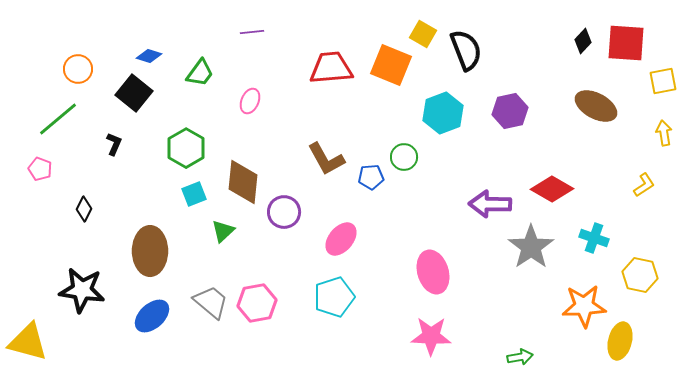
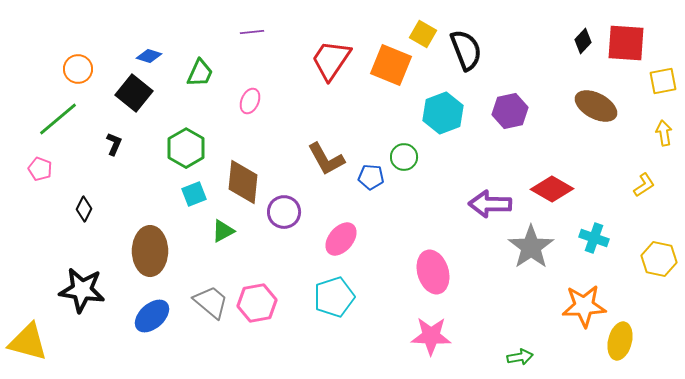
red trapezoid at (331, 68): moved 8 px up; rotated 51 degrees counterclockwise
green trapezoid at (200, 73): rotated 12 degrees counterclockwise
blue pentagon at (371, 177): rotated 10 degrees clockwise
green triangle at (223, 231): rotated 15 degrees clockwise
yellow hexagon at (640, 275): moved 19 px right, 16 px up
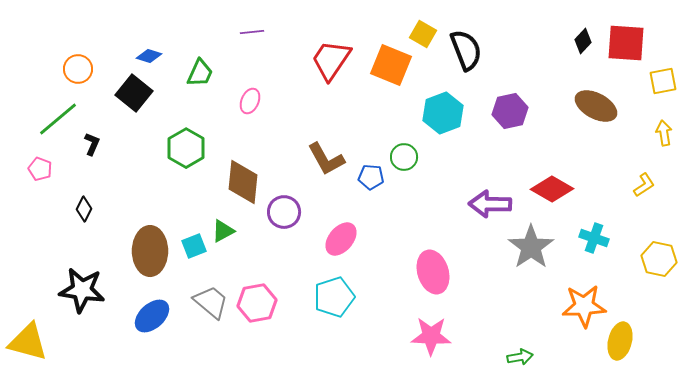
black L-shape at (114, 144): moved 22 px left
cyan square at (194, 194): moved 52 px down
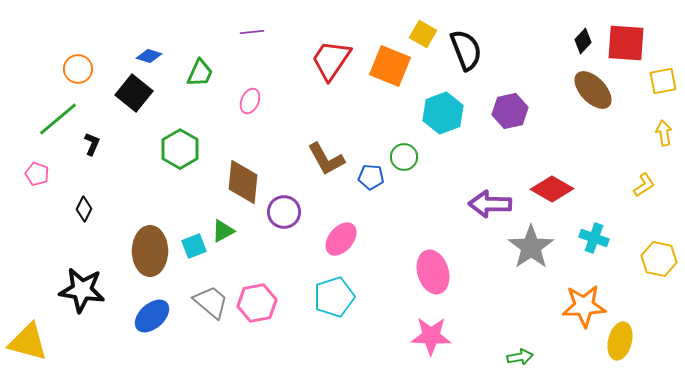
orange square at (391, 65): moved 1 px left, 1 px down
brown ellipse at (596, 106): moved 3 px left, 16 px up; rotated 18 degrees clockwise
green hexagon at (186, 148): moved 6 px left, 1 px down
pink pentagon at (40, 169): moved 3 px left, 5 px down
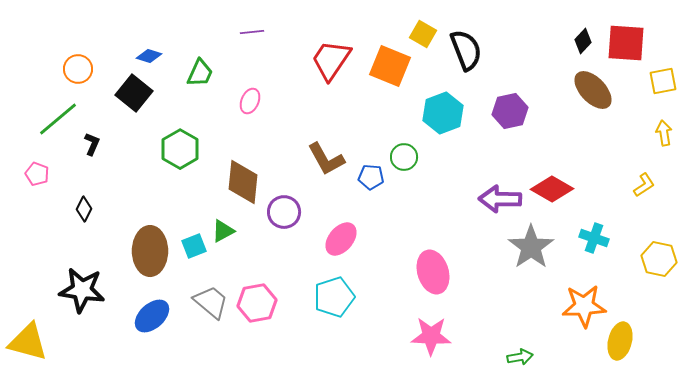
purple arrow at (490, 204): moved 10 px right, 5 px up
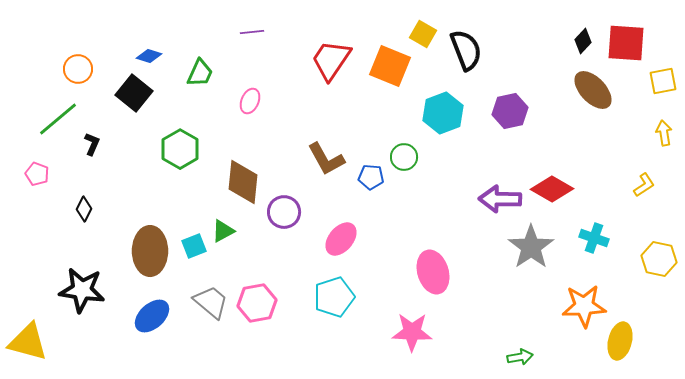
pink star at (431, 336): moved 19 px left, 4 px up
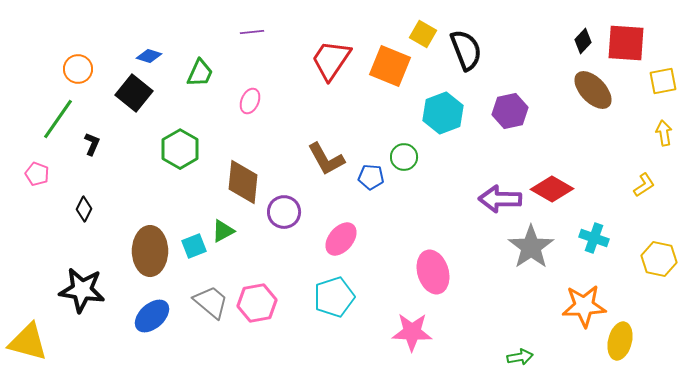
green line at (58, 119): rotated 15 degrees counterclockwise
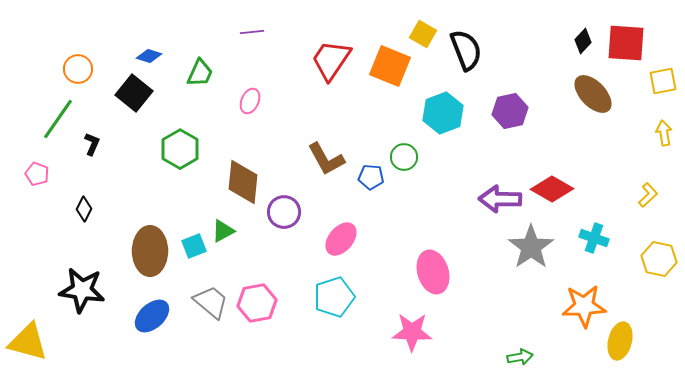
brown ellipse at (593, 90): moved 4 px down
yellow L-shape at (644, 185): moved 4 px right, 10 px down; rotated 10 degrees counterclockwise
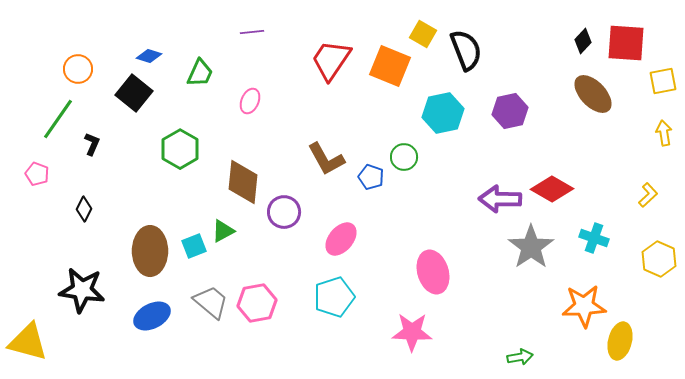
cyan hexagon at (443, 113): rotated 9 degrees clockwise
blue pentagon at (371, 177): rotated 15 degrees clockwise
yellow hexagon at (659, 259): rotated 12 degrees clockwise
blue ellipse at (152, 316): rotated 15 degrees clockwise
